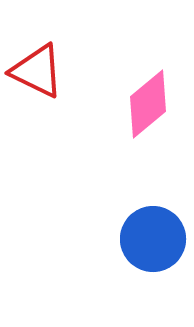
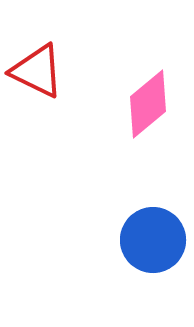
blue circle: moved 1 px down
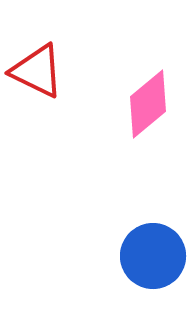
blue circle: moved 16 px down
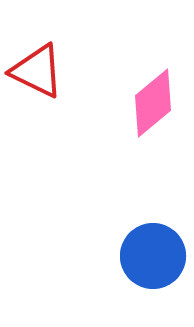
pink diamond: moved 5 px right, 1 px up
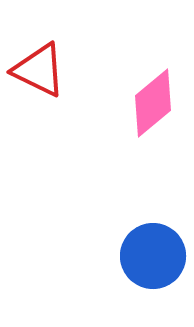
red triangle: moved 2 px right, 1 px up
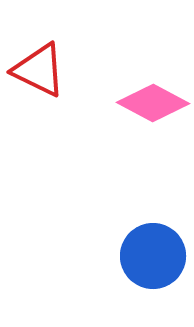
pink diamond: rotated 68 degrees clockwise
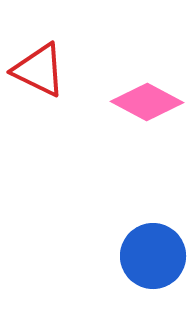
pink diamond: moved 6 px left, 1 px up
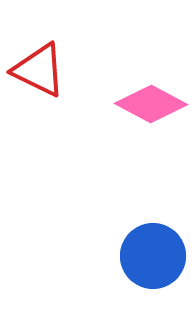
pink diamond: moved 4 px right, 2 px down
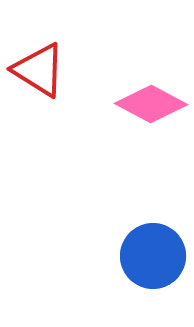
red triangle: rotated 6 degrees clockwise
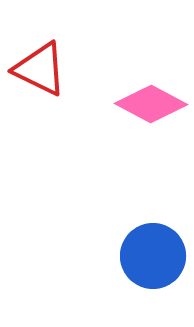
red triangle: moved 1 px right, 1 px up; rotated 6 degrees counterclockwise
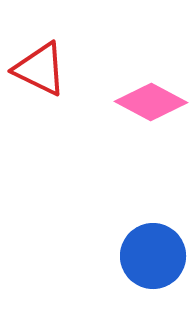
pink diamond: moved 2 px up
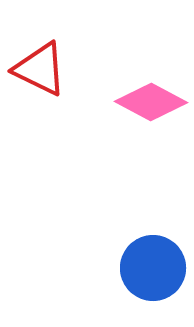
blue circle: moved 12 px down
